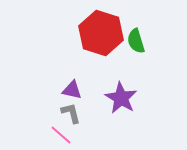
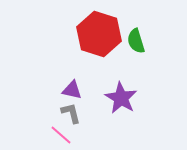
red hexagon: moved 2 px left, 1 px down
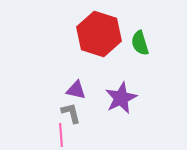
green semicircle: moved 4 px right, 2 px down
purple triangle: moved 4 px right
purple star: rotated 16 degrees clockwise
pink line: rotated 45 degrees clockwise
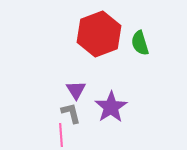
red hexagon: rotated 21 degrees clockwise
purple triangle: rotated 45 degrees clockwise
purple star: moved 10 px left, 9 px down; rotated 8 degrees counterclockwise
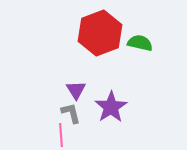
red hexagon: moved 1 px right, 1 px up
green semicircle: rotated 120 degrees clockwise
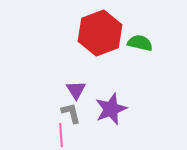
purple star: moved 2 px down; rotated 12 degrees clockwise
